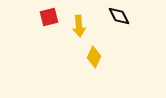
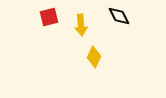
yellow arrow: moved 2 px right, 1 px up
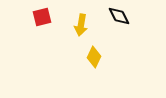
red square: moved 7 px left
yellow arrow: rotated 15 degrees clockwise
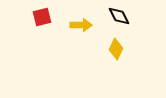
yellow arrow: rotated 100 degrees counterclockwise
yellow diamond: moved 22 px right, 8 px up
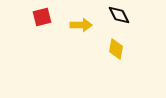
black diamond: moved 1 px up
yellow diamond: rotated 15 degrees counterclockwise
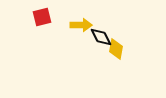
black diamond: moved 18 px left, 22 px down
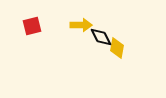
red square: moved 10 px left, 9 px down
yellow diamond: moved 1 px right, 1 px up
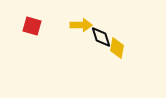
red square: rotated 30 degrees clockwise
black diamond: rotated 10 degrees clockwise
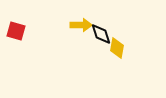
red square: moved 16 px left, 5 px down
black diamond: moved 3 px up
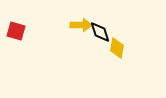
black diamond: moved 1 px left, 2 px up
